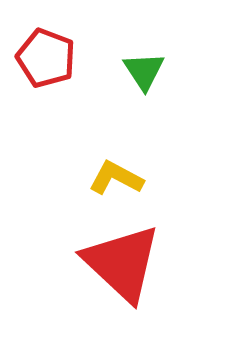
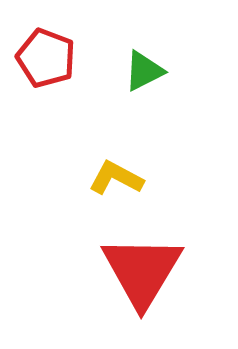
green triangle: rotated 36 degrees clockwise
red triangle: moved 20 px right, 8 px down; rotated 18 degrees clockwise
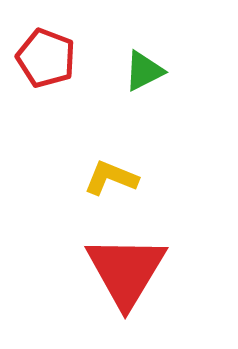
yellow L-shape: moved 5 px left; rotated 6 degrees counterclockwise
red triangle: moved 16 px left
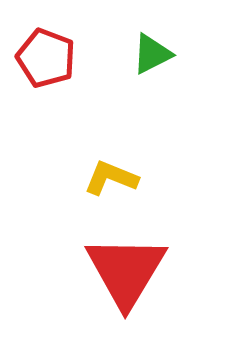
green triangle: moved 8 px right, 17 px up
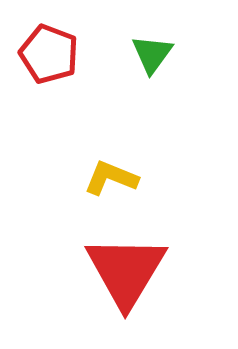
green triangle: rotated 27 degrees counterclockwise
red pentagon: moved 3 px right, 4 px up
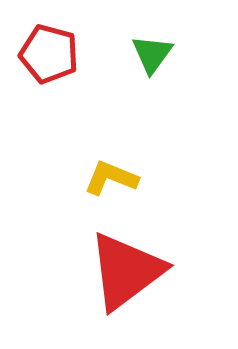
red pentagon: rotated 6 degrees counterclockwise
red triangle: rotated 22 degrees clockwise
